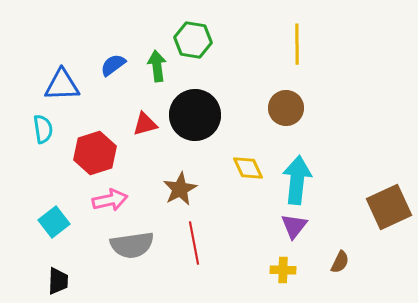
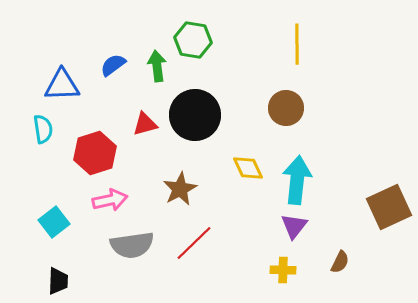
red line: rotated 57 degrees clockwise
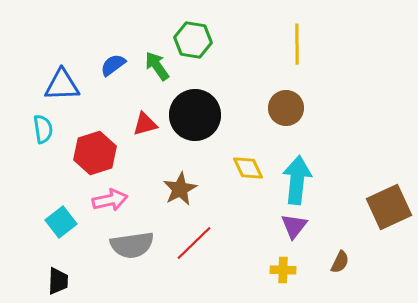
green arrow: rotated 28 degrees counterclockwise
cyan square: moved 7 px right
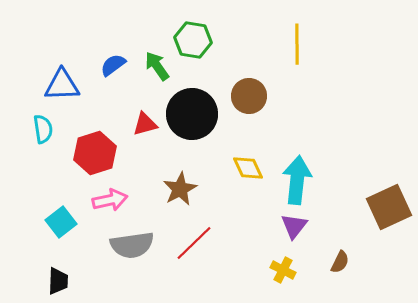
brown circle: moved 37 px left, 12 px up
black circle: moved 3 px left, 1 px up
yellow cross: rotated 25 degrees clockwise
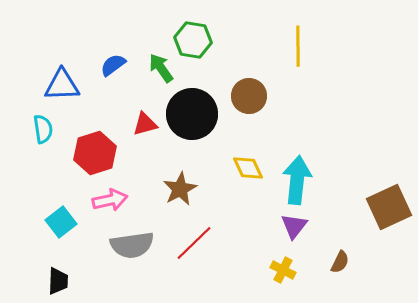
yellow line: moved 1 px right, 2 px down
green arrow: moved 4 px right, 2 px down
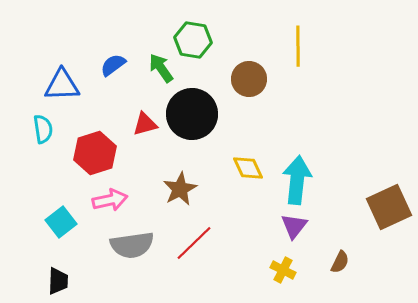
brown circle: moved 17 px up
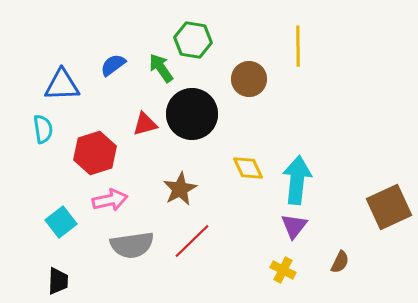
red line: moved 2 px left, 2 px up
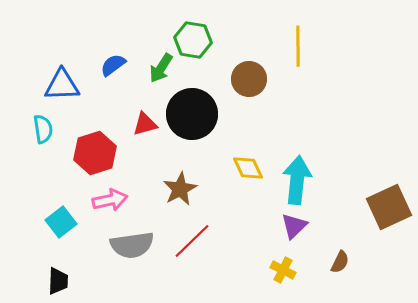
green arrow: rotated 112 degrees counterclockwise
purple triangle: rotated 8 degrees clockwise
